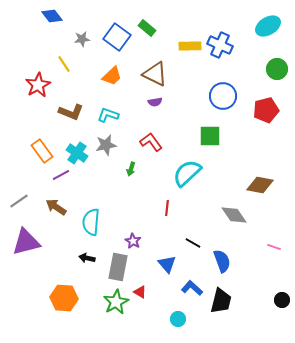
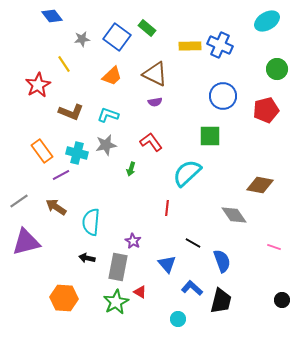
cyan ellipse at (268, 26): moved 1 px left, 5 px up
cyan cross at (77, 153): rotated 20 degrees counterclockwise
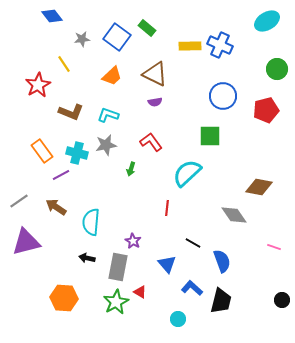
brown diamond at (260, 185): moved 1 px left, 2 px down
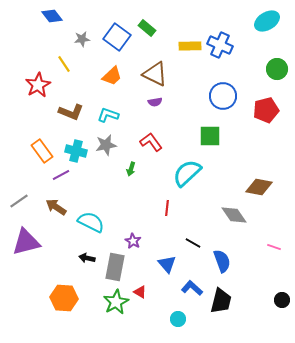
cyan cross at (77, 153): moved 1 px left, 2 px up
cyan semicircle at (91, 222): rotated 112 degrees clockwise
gray rectangle at (118, 267): moved 3 px left
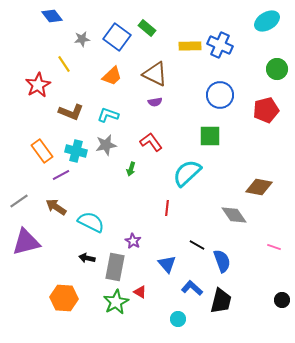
blue circle at (223, 96): moved 3 px left, 1 px up
black line at (193, 243): moved 4 px right, 2 px down
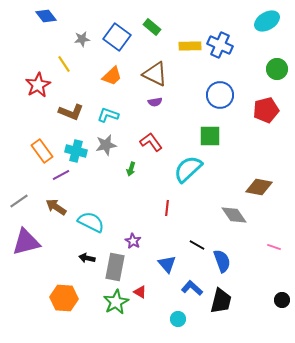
blue diamond at (52, 16): moved 6 px left
green rectangle at (147, 28): moved 5 px right, 1 px up
cyan semicircle at (187, 173): moved 1 px right, 4 px up
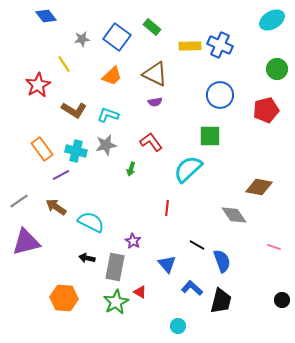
cyan ellipse at (267, 21): moved 5 px right, 1 px up
brown L-shape at (71, 112): moved 3 px right, 2 px up; rotated 10 degrees clockwise
orange rectangle at (42, 151): moved 2 px up
cyan circle at (178, 319): moved 7 px down
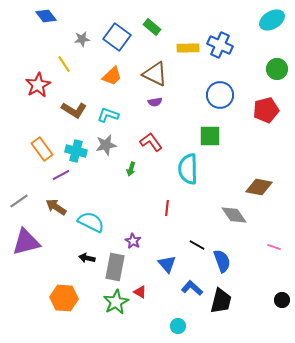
yellow rectangle at (190, 46): moved 2 px left, 2 px down
cyan semicircle at (188, 169): rotated 48 degrees counterclockwise
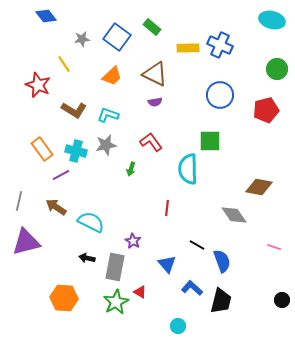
cyan ellipse at (272, 20): rotated 45 degrees clockwise
red star at (38, 85): rotated 20 degrees counterclockwise
green square at (210, 136): moved 5 px down
gray line at (19, 201): rotated 42 degrees counterclockwise
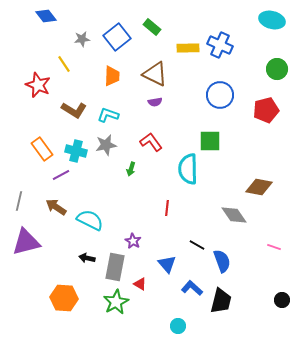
blue square at (117, 37): rotated 16 degrees clockwise
orange trapezoid at (112, 76): rotated 45 degrees counterclockwise
cyan semicircle at (91, 222): moved 1 px left, 2 px up
red triangle at (140, 292): moved 8 px up
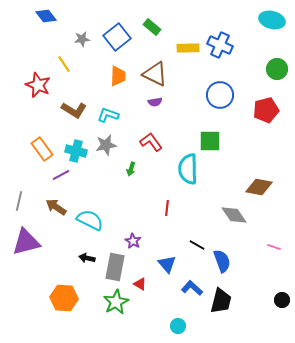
orange trapezoid at (112, 76): moved 6 px right
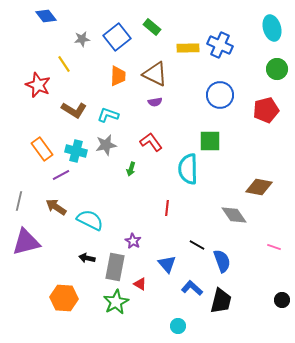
cyan ellipse at (272, 20): moved 8 px down; rotated 60 degrees clockwise
